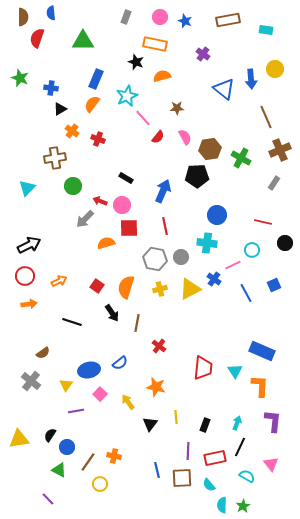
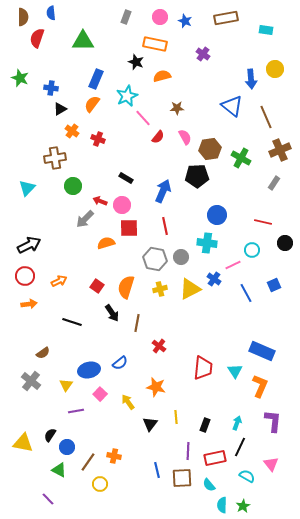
brown rectangle at (228, 20): moved 2 px left, 2 px up
blue triangle at (224, 89): moved 8 px right, 17 px down
orange L-shape at (260, 386): rotated 20 degrees clockwise
yellow triangle at (19, 439): moved 4 px right, 4 px down; rotated 20 degrees clockwise
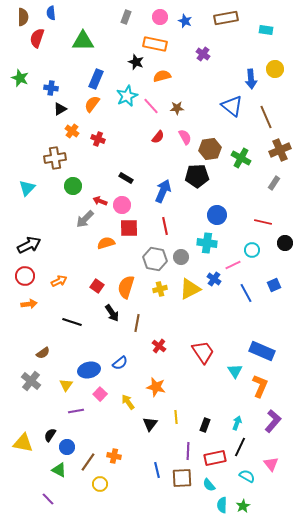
pink line at (143, 118): moved 8 px right, 12 px up
red trapezoid at (203, 368): moved 16 px up; rotated 40 degrees counterclockwise
purple L-shape at (273, 421): rotated 35 degrees clockwise
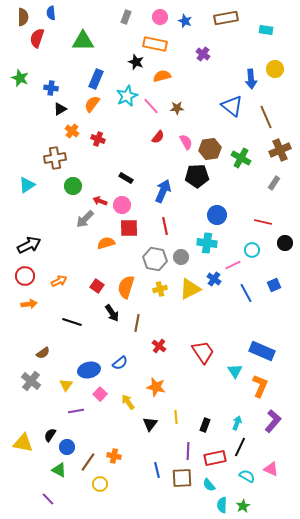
pink semicircle at (185, 137): moved 1 px right, 5 px down
cyan triangle at (27, 188): moved 3 px up; rotated 12 degrees clockwise
pink triangle at (271, 464): moved 5 px down; rotated 28 degrees counterclockwise
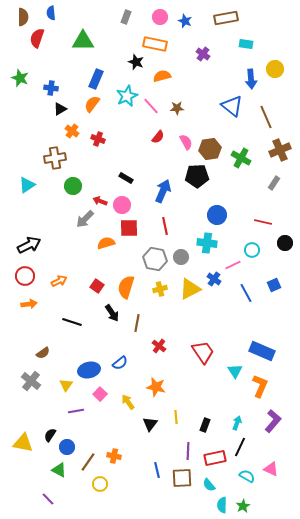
cyan rectangle at (266, 30): moved 20 px left, 14 px down
